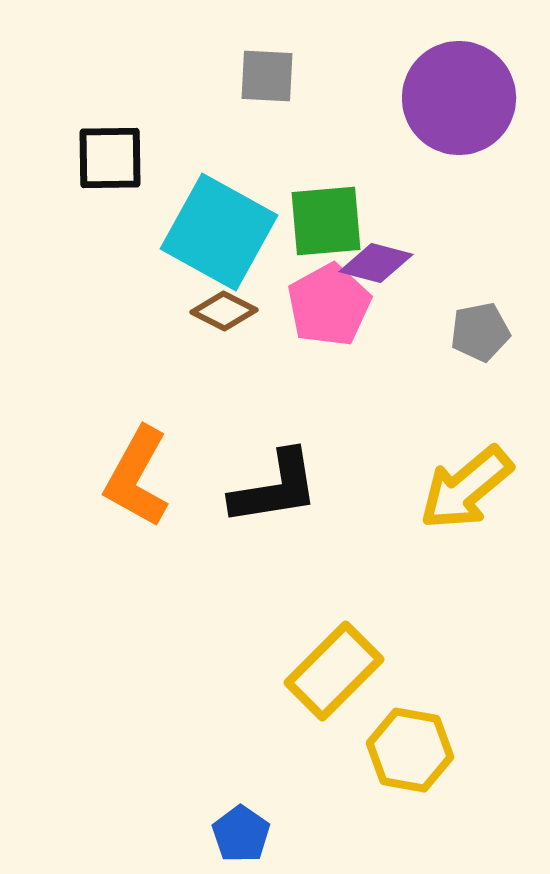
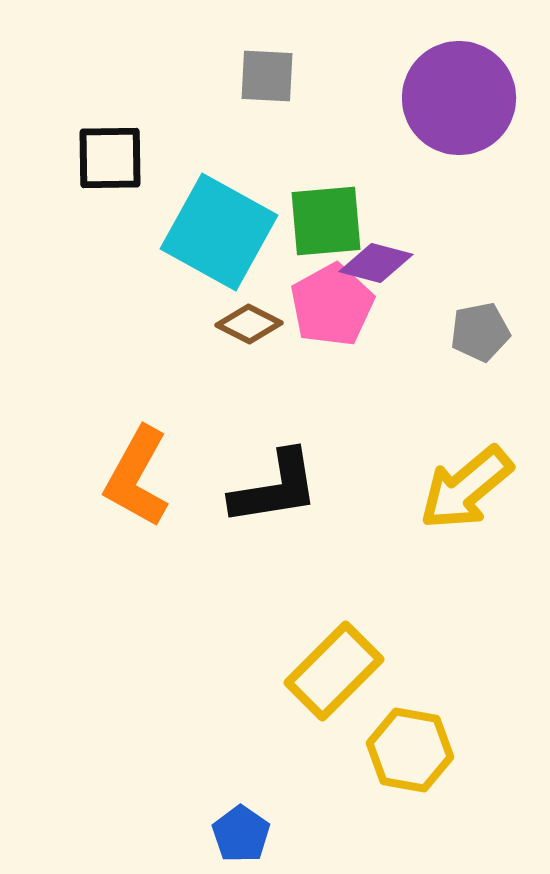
pink pentagon: moved 3 px right
brown diamond: moved 25 px right, 13 px down
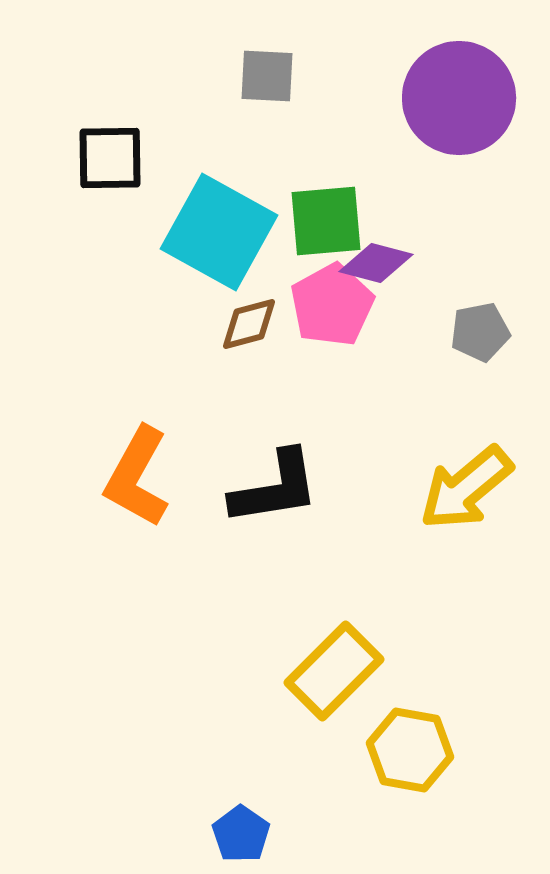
brown diamond: rotated 42 degrees counterclockwise
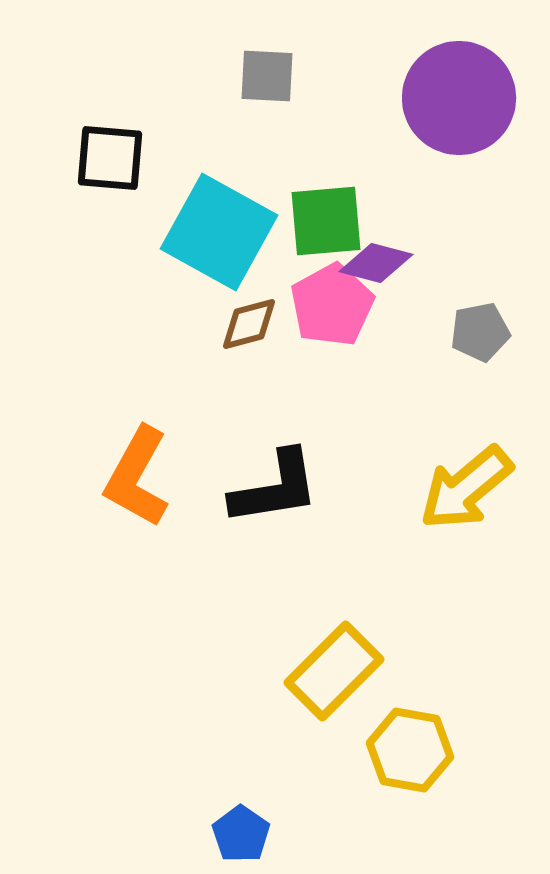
black square: rotated 6 degrees clockwise
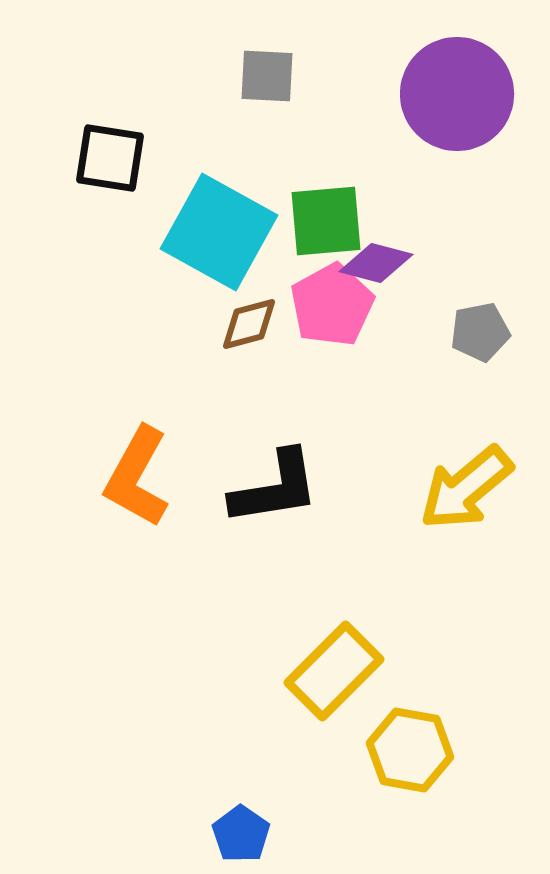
purple circle: moved 2 px left, 4 px up
black square: rotated 4 degrees clockwise
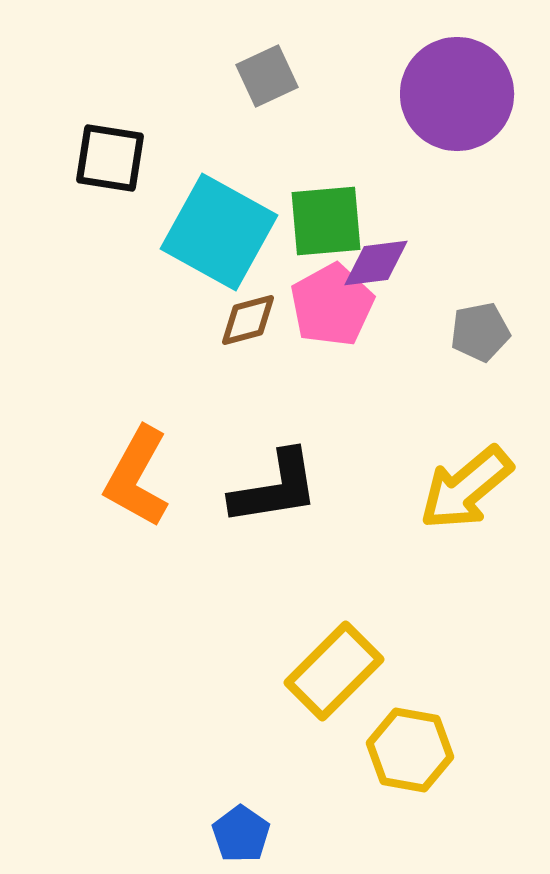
gray square: rotated 28 degrees counterclockwise
purple diamond: rotated 22 degrees counterclockwise
brown diamond: moved 1 px left, 4 px up
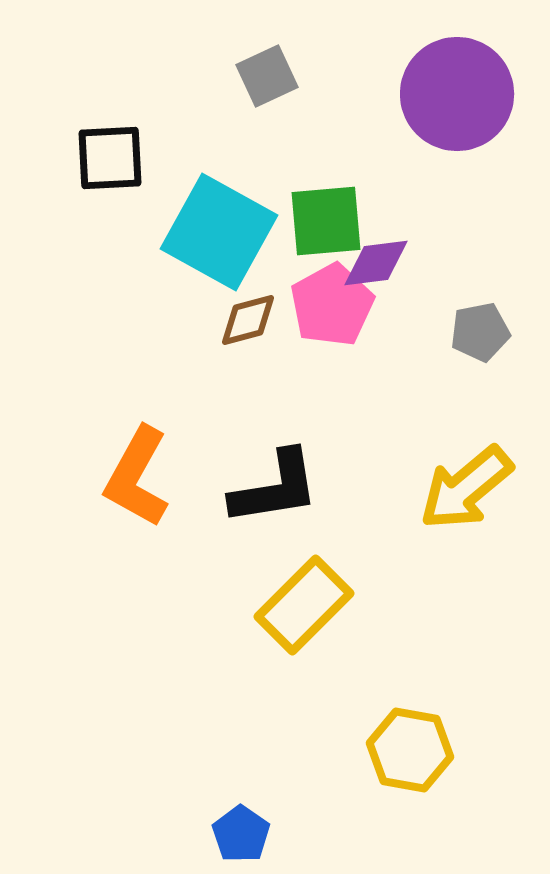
black square: rotated 12 degrees counterclockwise
yellow rectangle: moved 30 px left, 66 px up
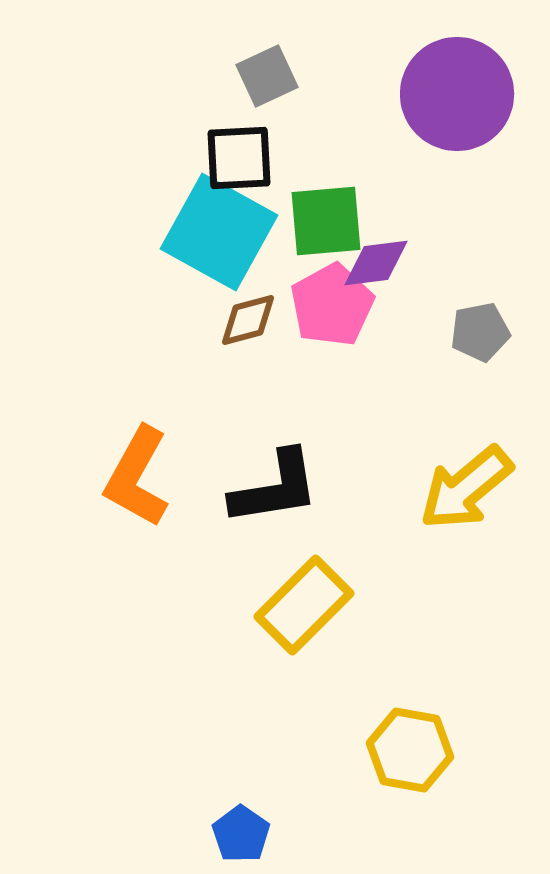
black square: moved 129 px right
